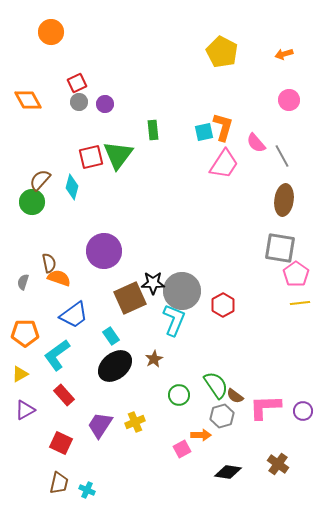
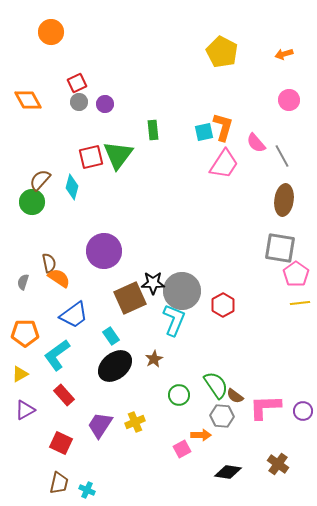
orange semicircle at (59, 278): rotated 15 degrees clockwise
gray hexagon at (222, 416): rotated 20 degrees clockwise
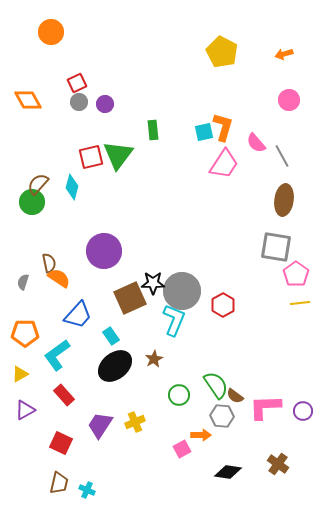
brown semicircle at (40, 180): moved 2 px left, 4 px down
gray square at (280, 248): moved 4 px left, 1 px up
blue trapezoid at (74, 315): moved 4 px right; rotated 12 degrees counterclockwise
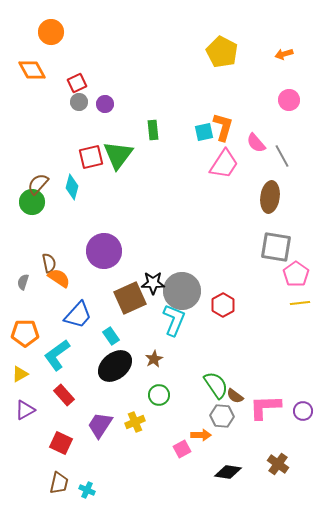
orange diamond at (28, 100): moved 4 px right, 30 px up
brown ellipse at (284, 200): moved 14 px left, 3 px up
green circle at (179, 395): moved 20 px left
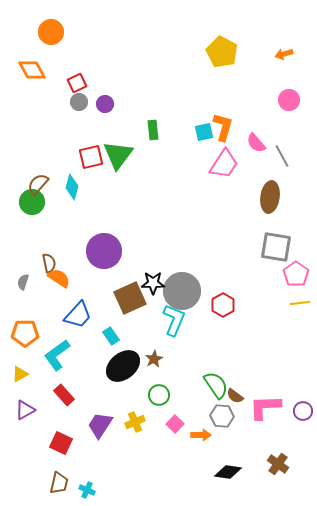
black ellipse at (115, 366): moved 8 px right
pink square at (182, 449): moved 7 px left, 25 px up; rotated 18 degrees counterclockwise
